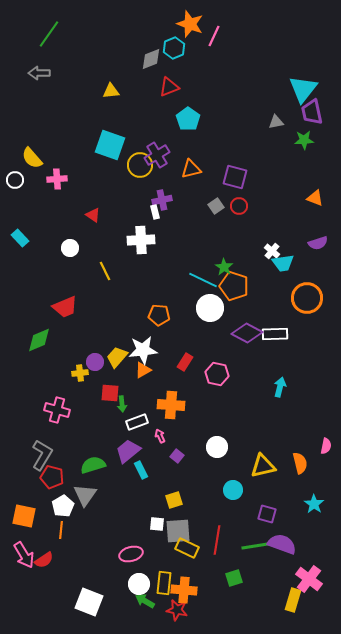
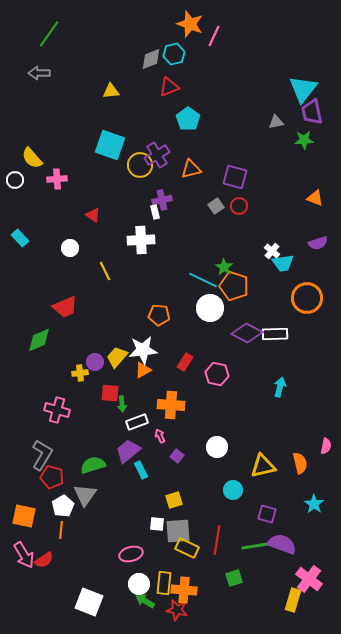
cyan hexagon at (174, 48): moved 6 px down; rotated 10 degrees clockwise
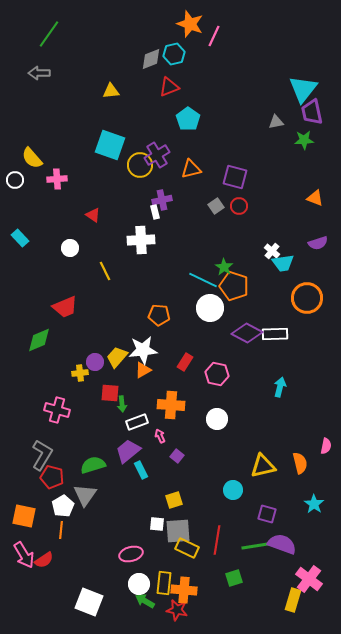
white circle at (217, 447): moved 28 px up
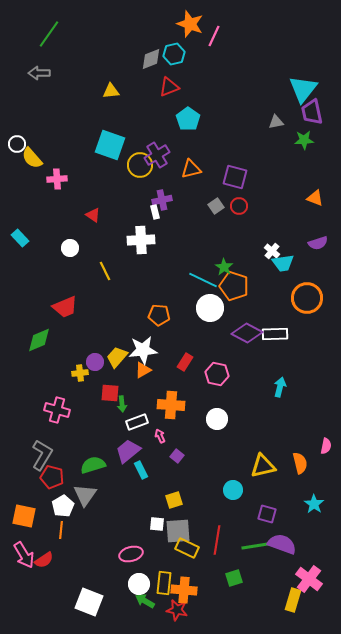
white circle at (15, 180): moved 2 px right, 36 px up
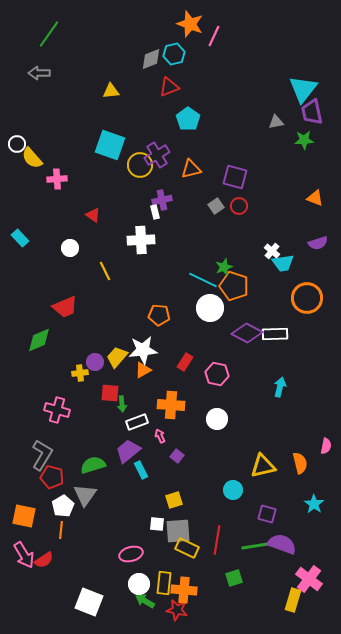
green star at (224, 267): rotated 18 degrees clockwise
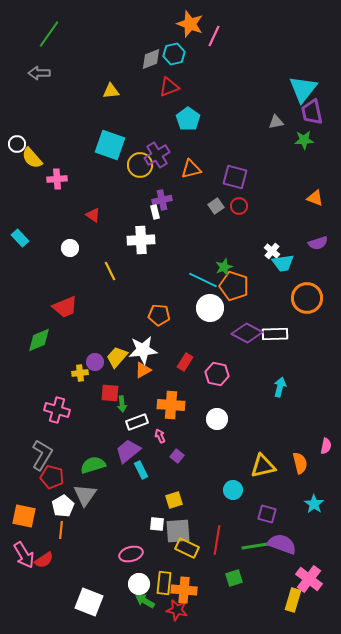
yellow line at (105, 271): moved 5 px right
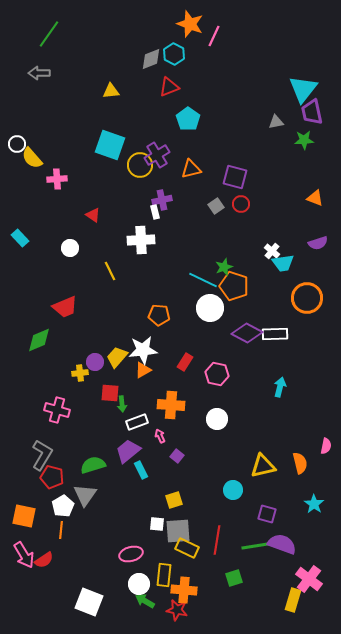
cyan hexagon at (174, 54): rotated 20 degrees counterclockwise
red circle at (239, 206): moved 2 px right, 2 px up
yellow rectangle at (164, 583): moved 8 px up
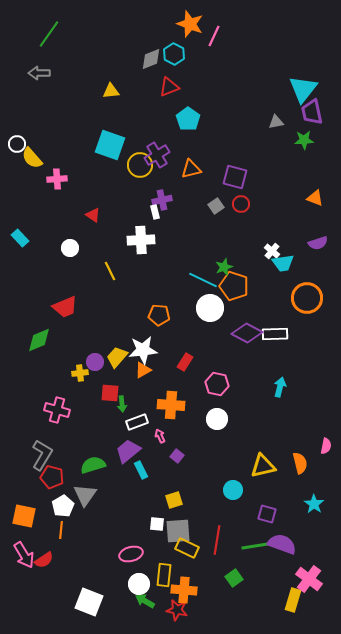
pink hexagon at (217, 374): moved 10 px down
green square at (234, 578): rotated 18 degrees counterclockwise
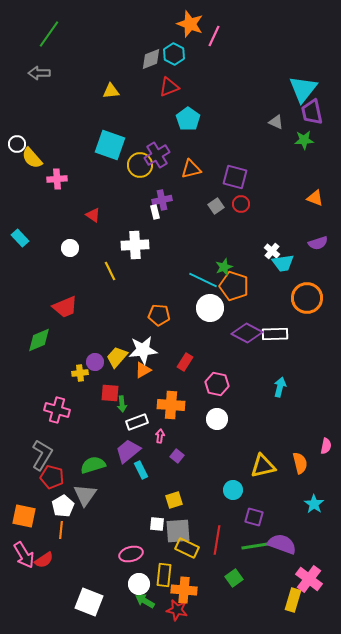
gray triangle at (276, 122): rotated 35 degrees clockwise
white cross at (141, 240): moved 6 px left, 5 px down
pink arrow at (160, 436): rotated 32 degrees clockwise
purple square at (267, 514): moved 13 px left, 3 px down
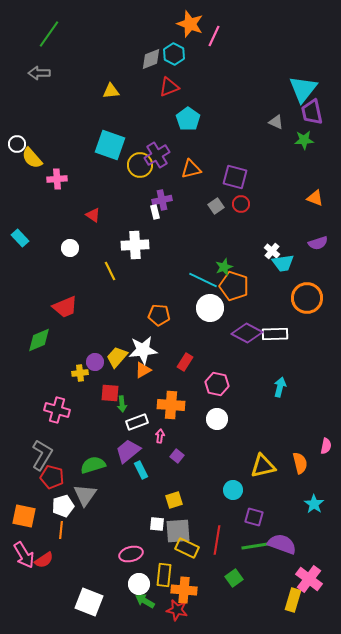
white pentagon at (63, 506): rotated 15 degrees clockwise
